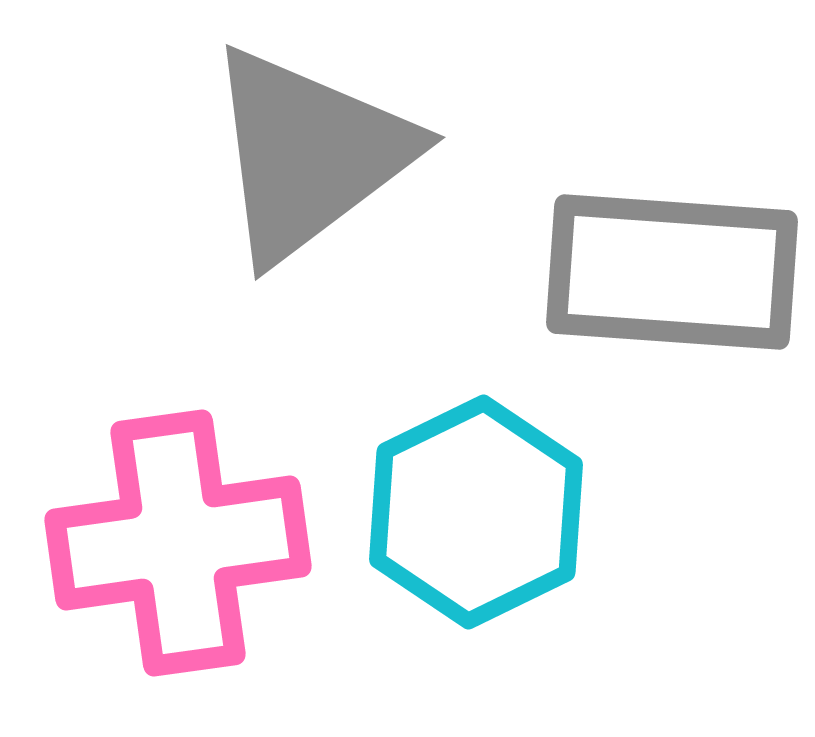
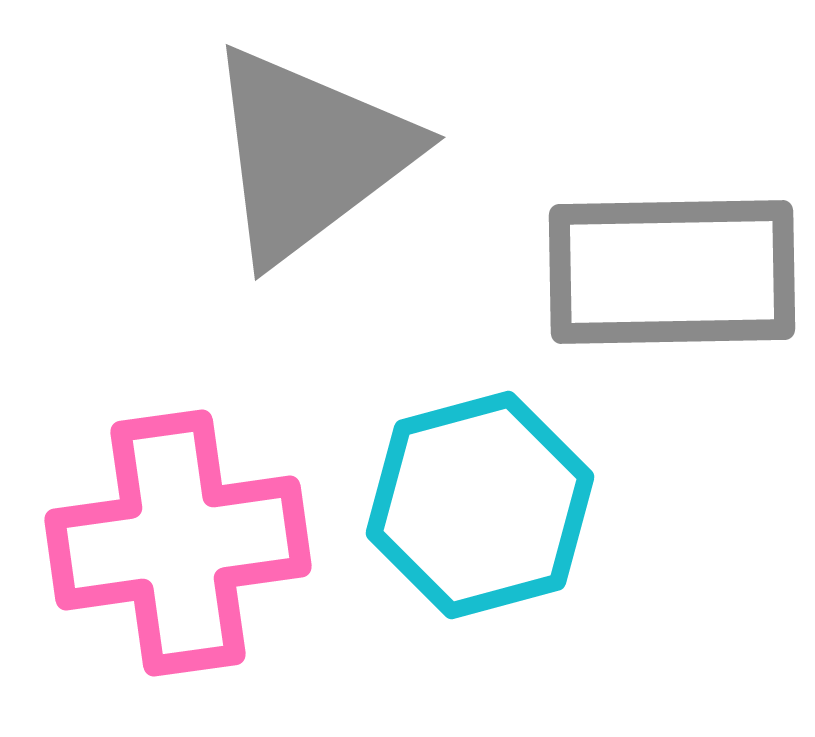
gray rectangle: rotated 5 degrees counterclockwise
cyan hexagon: moved 4 px right, 7 px up; rotated 11 degrees clockwise
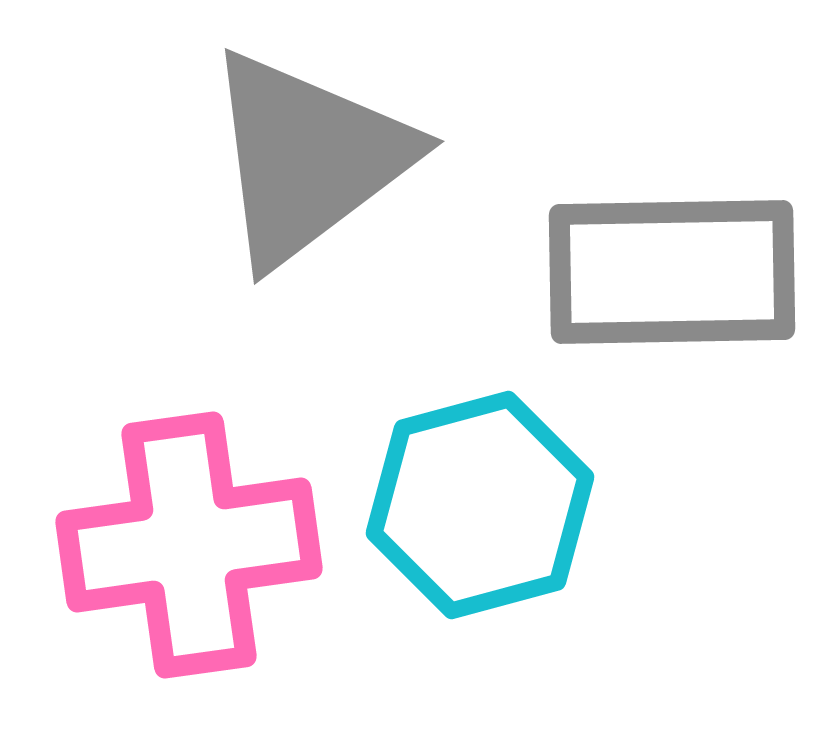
gray triangle: moved 1 px left, 4 px down
pink cross: moved 11 px right, 2 px down
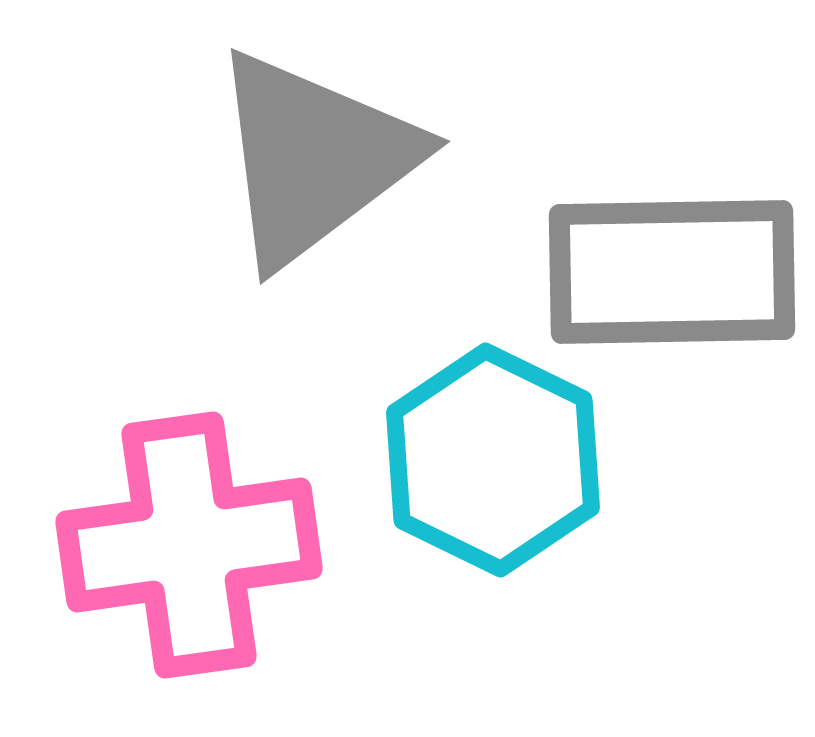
gray triangle: moved 6 px right
cyan hexagon: moved 13 px right, 45 px up; rotated 19 degrees counterclockwise
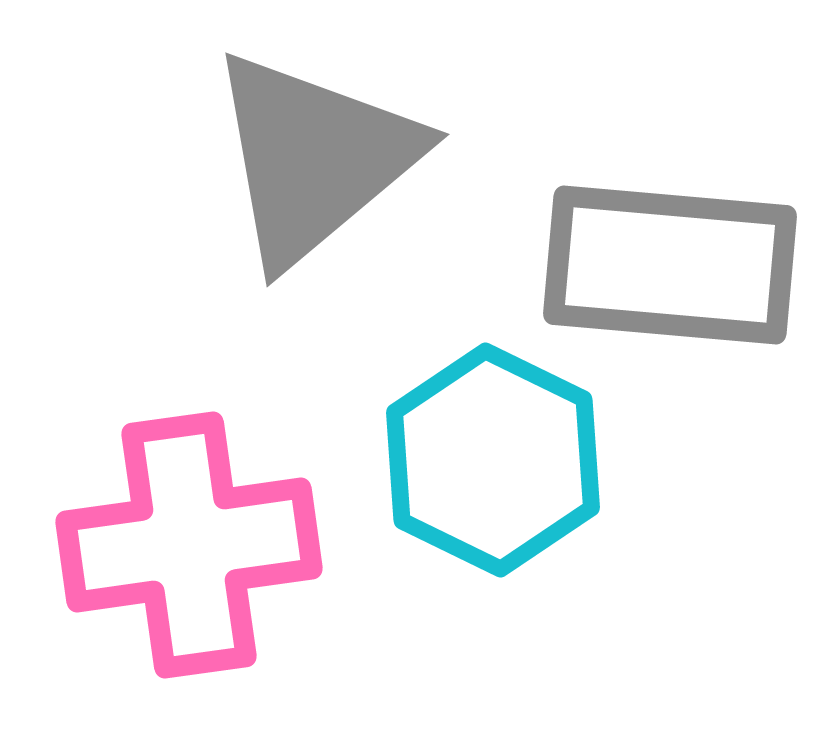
gray triangle: rotated 3 degrees counterclockwise
gray rectangle: moved 2 px left, 7 px up; rotated 6 degrees clockwise
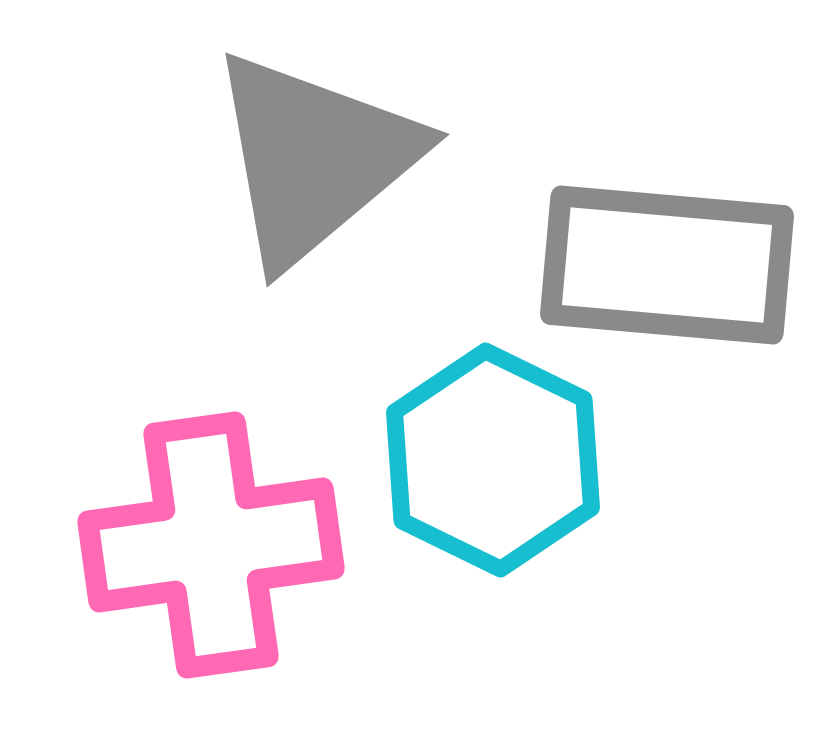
gray rectangle: moved 3 px left
pink cross: moved 22 px right
